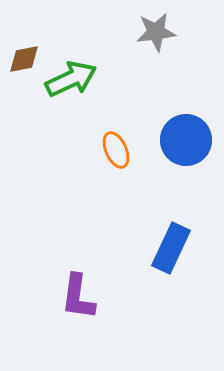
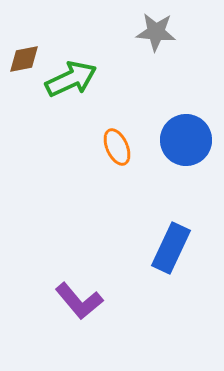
gray star: rotated 12 degrees clockwise
orange ellipse: moved 1 px right, 3 px up
purple L-shape: moved 1 px right, 4 px down; rotated 48 degrees counterclockwise
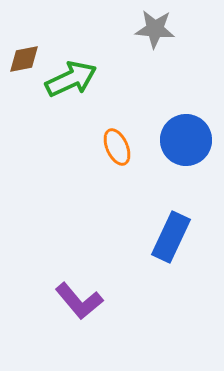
gray star: moved 1 px left, 3 px up
blue rectangle: moved 11 px up
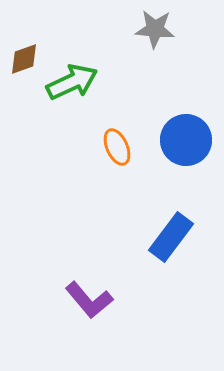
brown diamond: rotated 8 degrees counterclockwise
green arrow: moved 1 px right, 3 px down
blue rectangle: rotated 12 degrees clockwise
purple L-shape: moved 10 px right, 1 px up
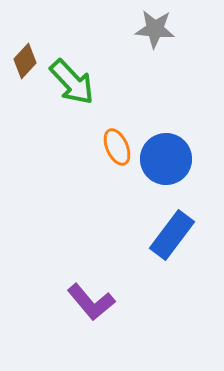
brown diamond: moved 1 px right, 2 px down; rotated 28 degrees counterclockwise
green arrow: rotated 72 degrees clockwise
blue circle: moved 20 px left, 19 px down
blue rectangle: moved 1 px right, 2 px up
purple L-shape: moved 2 px right, 2 px down
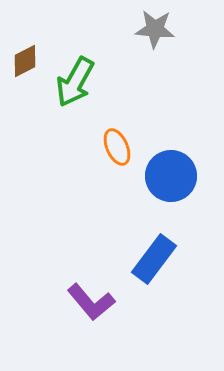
brown diamond: rotated 20 degrees clockwise
green arrow: moved 3 px right; rotated 72 degrees clockwise
blue circle: moved 5 px right, 17 px down
blue rectangle: moved 18 px left, 24 px down
